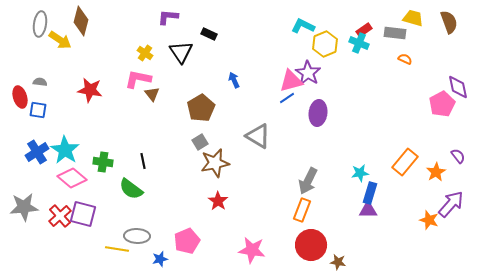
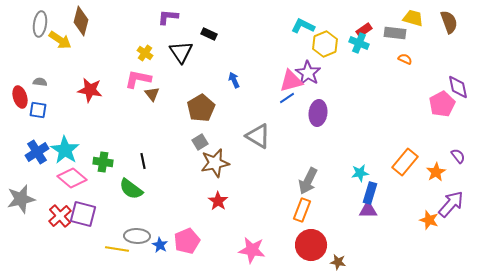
gray star at (24, 207): moved 3 px left, 8 px up; rotated 8 degrees counterclockwise
blue star at (160, 259): moved 14 px up; rotated 28 degrees counterclockwise
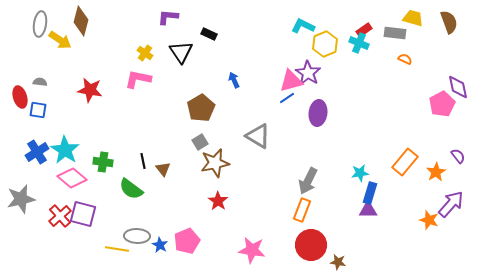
brown triangle at (152, 94): moved 11 px right, 75 px down
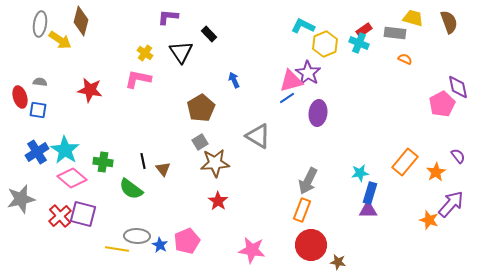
black rectangle at (209, 34): rotated 21 degrees clockwise
brown star at (215, 163): rotated 8 degrees clockwise
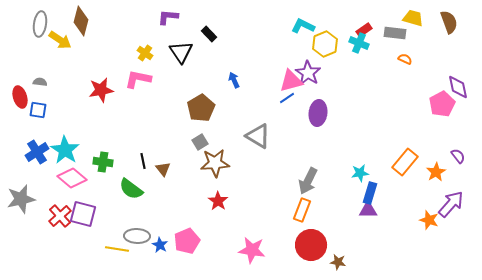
red star at (90, 90): moved 11 px right; rotated 20 degrees counterclockwise
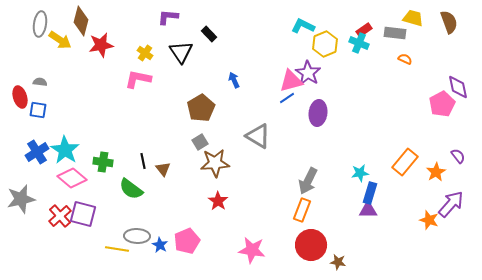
red star at (101, 90): moved 45 px up
